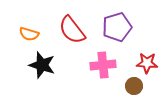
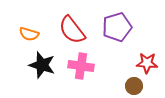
pink cross: moved 22 px left, 1 px down; rotated 15 degrees clockwise
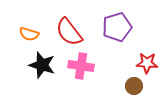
red semicircle: moved 3 px left, 2 px down
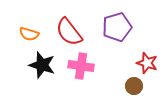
red star: rotated 15 degrees clockwise
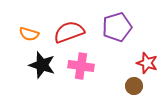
red semicircle: rotated 108 degrees clockwise
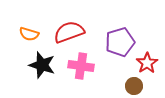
purple pentagon: moved 3 px right, 15 px down
red star: rotated 20 degrees clockwise
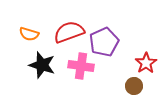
purple pentagon: moved 16 px left; rotated 8 degrees counterclockwise
red star: moved 1 px left
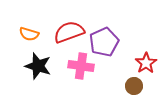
black star: moved 4 px left, 1 px down
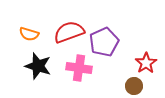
pink cross: moved 2 px left, 2 px down
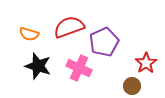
red semicircle: moved 5 px up
pink cross: rotated 15 degrees clockwise
brown circle: moved 2 px left
